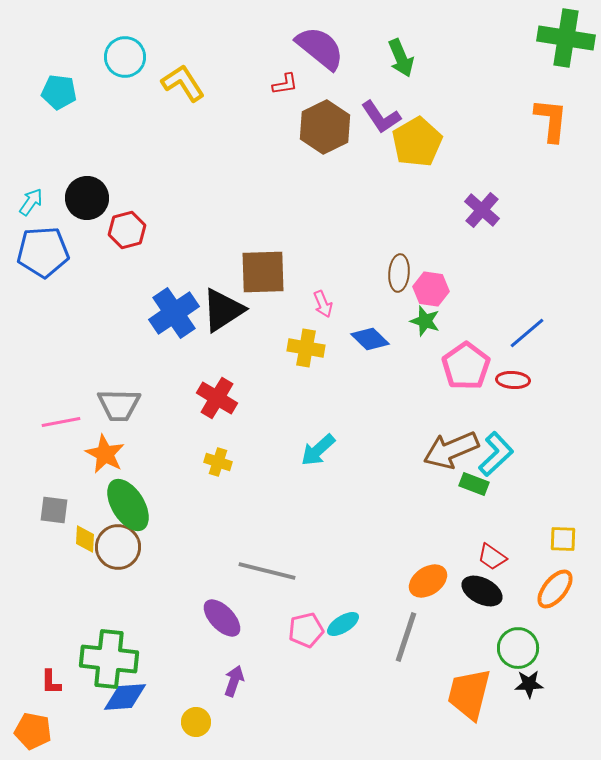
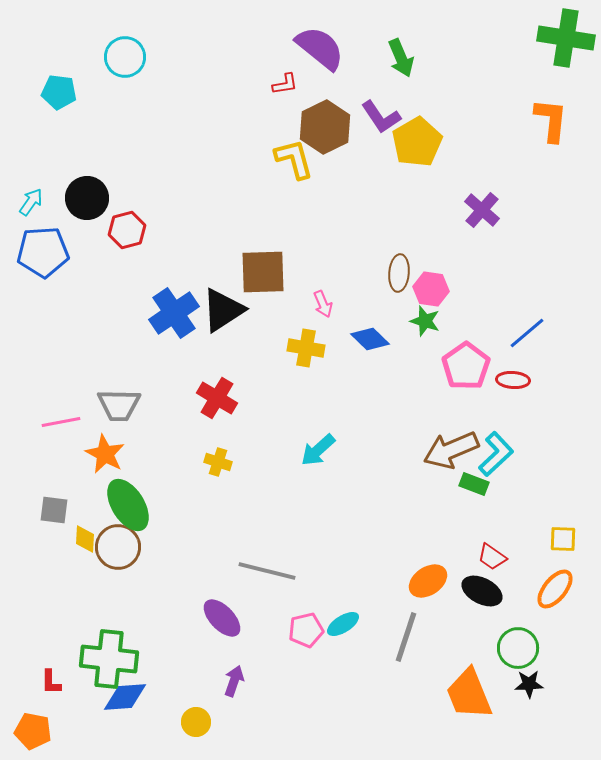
yellow L-shape at (183, 83): moved 111 px right, 76 px down; rotated 18 degrees clockwise
orange trapezoid at (469, 694): rotated 36 degrees counterclockwise
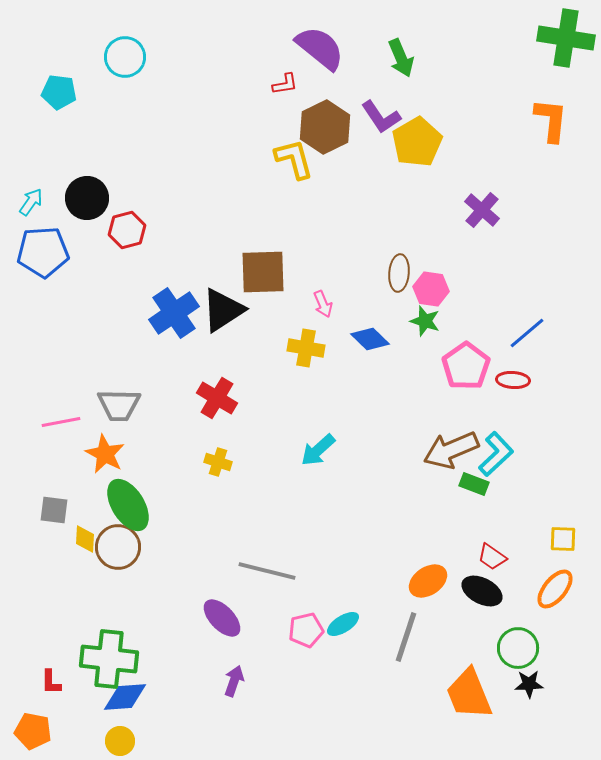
yellow circle at (196, 722): moved 76 px left, 19 px down
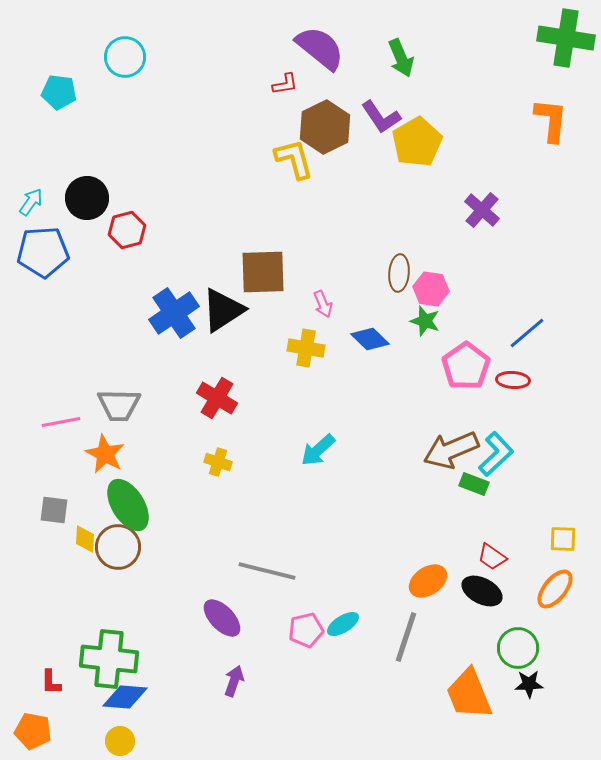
blue diamond at (125, 697): rotated 9 degrees clockwise
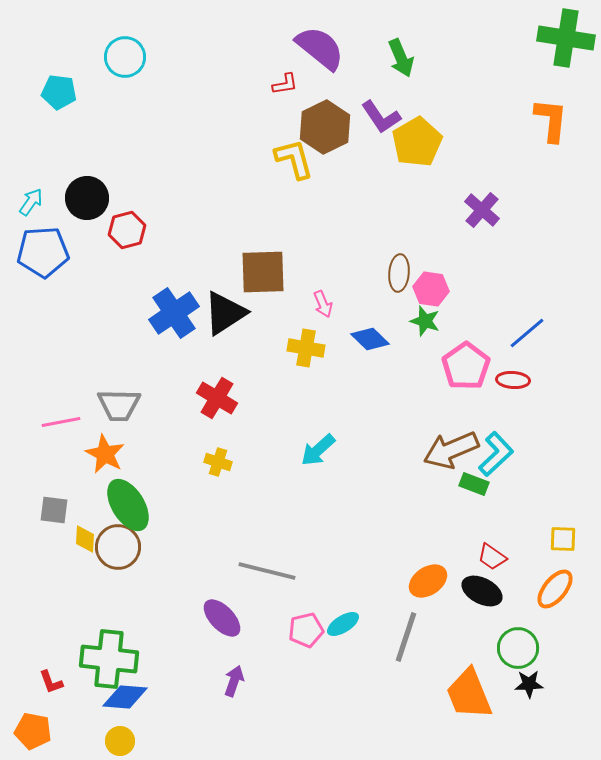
black triangle at (223, 310): moved 2 px right, 3 px down
red L-shape at (51, 682): rotated 20 degrees counterclockwise
